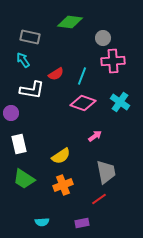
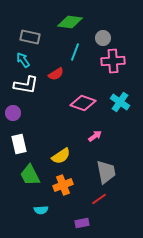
cyan line: moved 7 px left, 24 px up
white L-shape: moved 6 px left, 5 px up
purple circle: moved 2 px right
green trapezoid: moved 6 px right, 4 px up; rotated 30 degrees clockwise
cyan semicircle: moved 1 px left, 12 px up
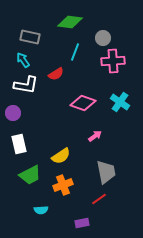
green trapezoid: rotated 90 degrees counterclockwise
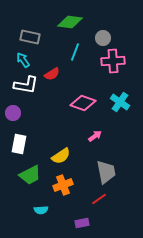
red semicircle: moved 4 px left
white rectangle: rotated 24 degrees clockwise
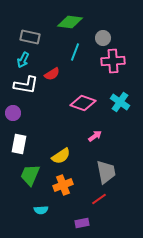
cyan arrow: rotated 119 degrees counterclockwise
green trapezoid: rotated 140 degrees clockwise
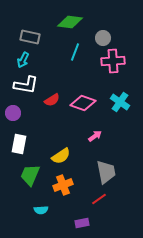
red semicircle: moved 26 px down
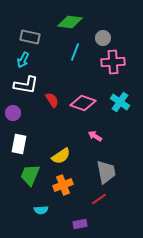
pink cross: moved 1 px down
red semicircle: rotated 91 degrees counterclockwise
pink arrow: rotated 112 degrees counterclockwise
purple rectangle: moved 2 px left, 1 px down
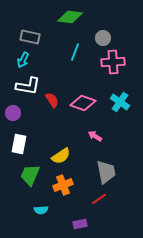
green diamond: moved 5 px up
white L-shape: moved 2 px right, 1 px down
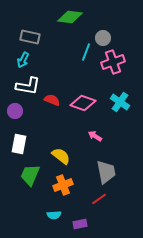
cyan line: moved 11 px right
pink cross: rotated 15 degrees counterclockwise
red semicircle: rotated 35 degrees counterclockwise
purple circle: moved 2 px right, 2 px up
yellow semicircle: rotated 108 degrees counterclockwise
cyan semicircle: moved 13 px right, 5 px down
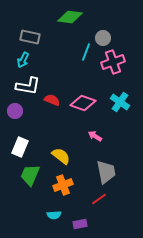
white rectangle: moved 1 px right, 3 px down; rotated 12 degrees clockwise
